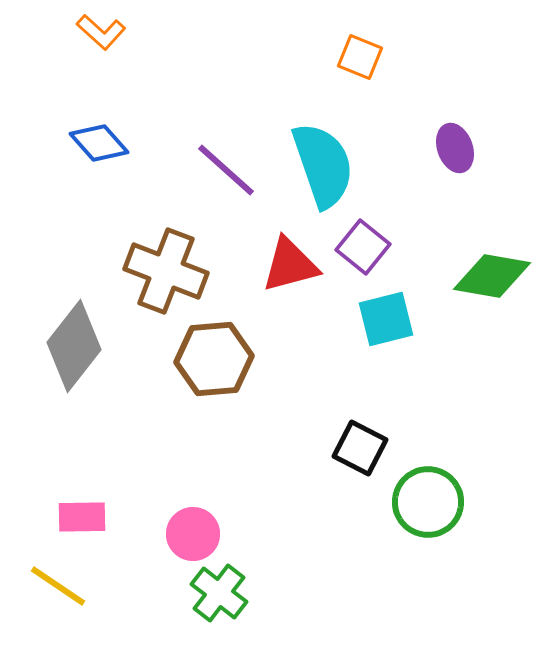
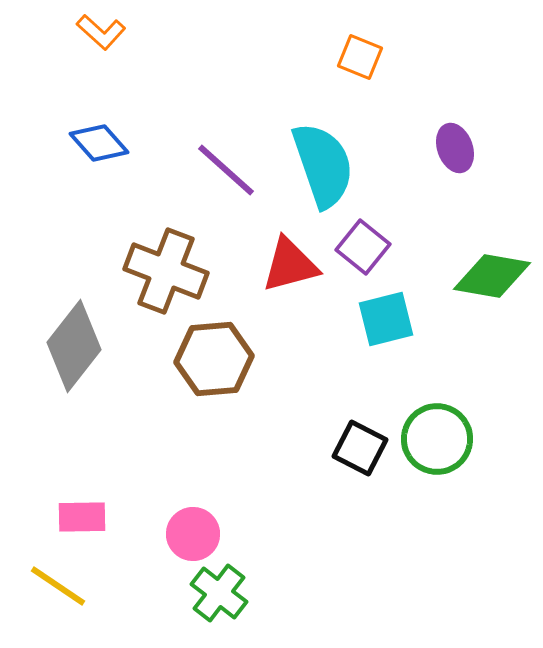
green circle: moved 9 px right, 63 px up
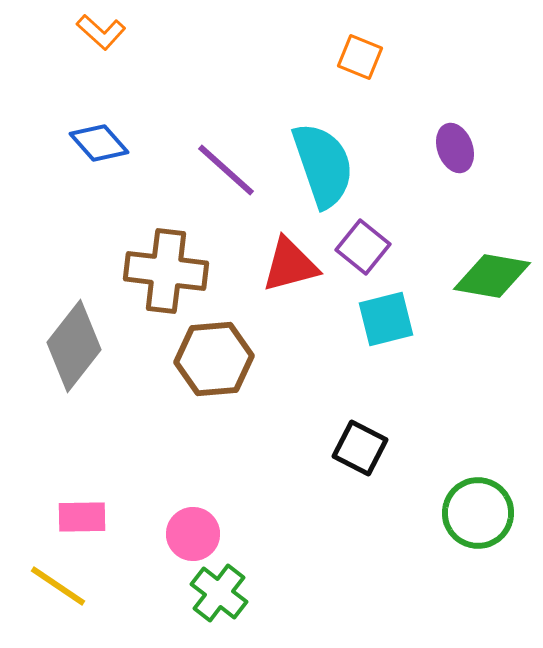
brown cross: rotated 14 degrees counterclockwise
green circle: moved 41 px right, 74 px down
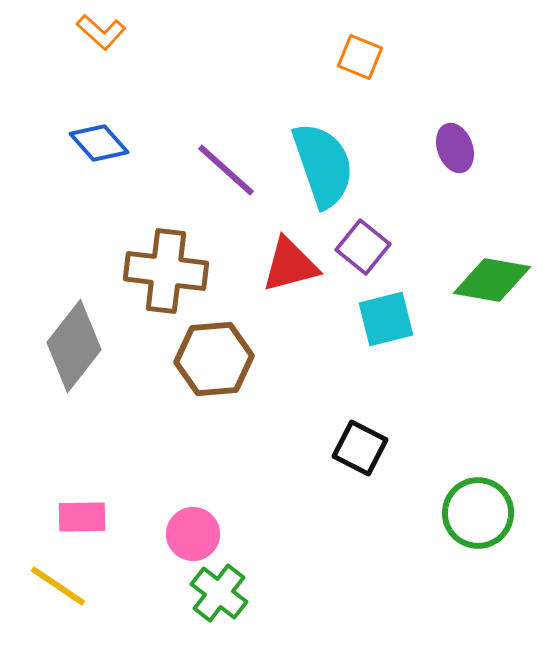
green diamond: moved 4 px down
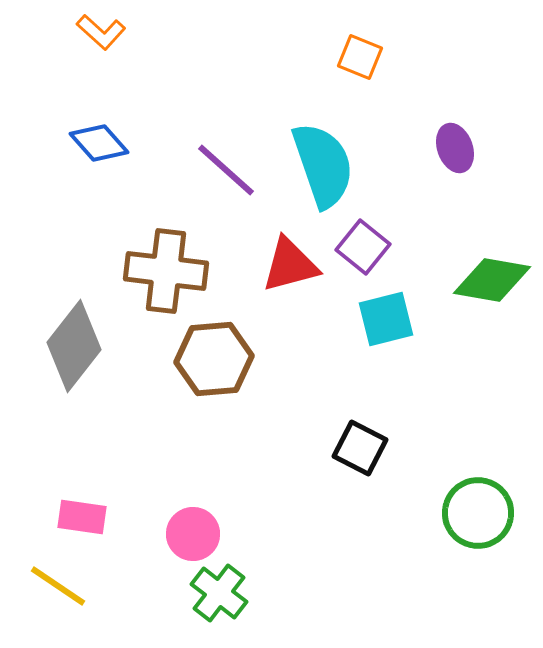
pink rectangle: rotated 9 degrees clockwise
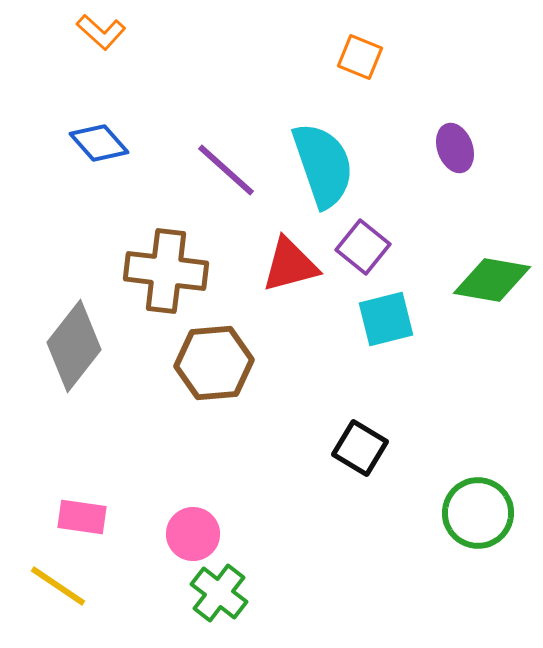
brown hexagon: moved 4 px down
black square: rotated 4 degrees clockwise
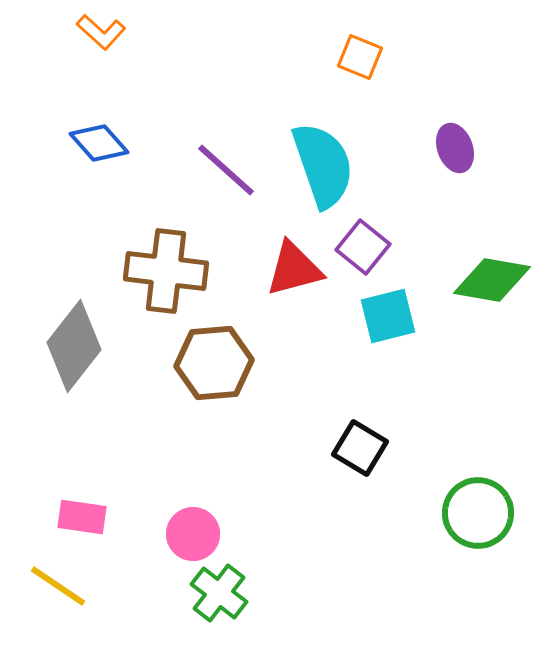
red triangle: moved 4 px right, 4 px down
cyan square: moved 2 px right, 3 px up
